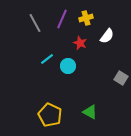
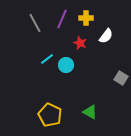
yellow cross: rotated 16 degrees clockwise
white semicircle: moved 1 px left
cyan circle: moved 2 px left, 1 px up
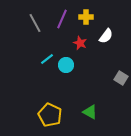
yellow cross: moved 1 px up
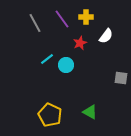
purple line: rotated 60 degrees counterclockwise
red star: rotated 24 degrees clockwise
gray square: rotated 24 degrees counterclockwise
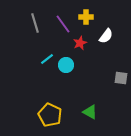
purple line: moved 1 px right, 5 px down
gray line: rotated 12 degrees clockwise
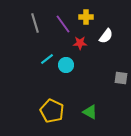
red star: rotated 24 degrees clockwise
yellow pentagon: moved 2 px right, 4 px up
